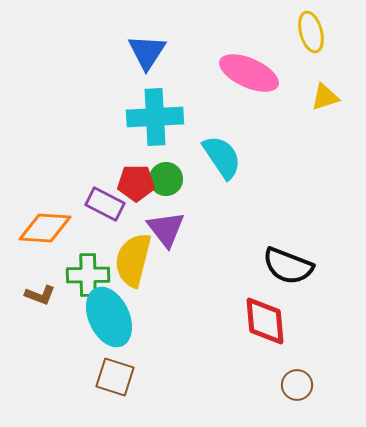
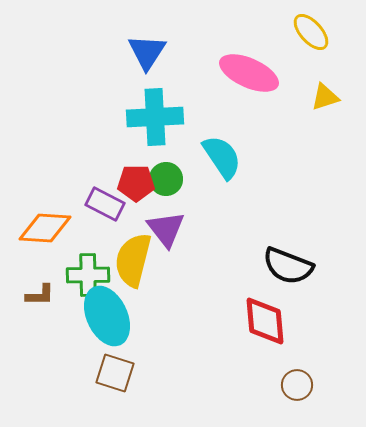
yellow ellipse: rotated 27 degrees counterclockwise
brown L-shape: rotated 20 degrees counterclockwise
cyan ellipse: moved 2 px left, 1 px up
brown square: moved 4 px up
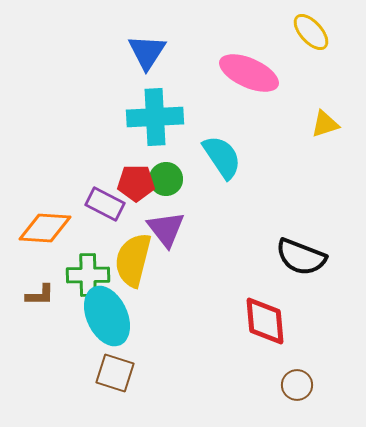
yellow triangle: moved 27 px down
black semicircle: moved 13 px right, 9 px up
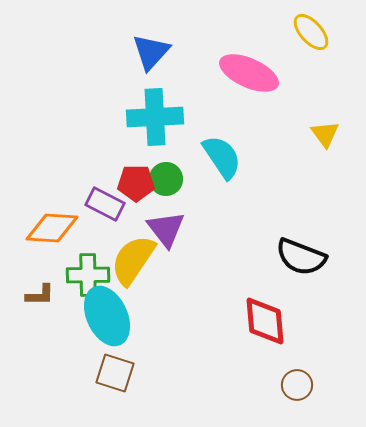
blue triangle: moved 4 px right; rotated 9 degrees clockwise
yellow triangle: moved 10 px down; rotated 48 degrees counterclockwise
orange diamond: moved 7 px right
yellow semicircle: rotated 20 degrees clockwise
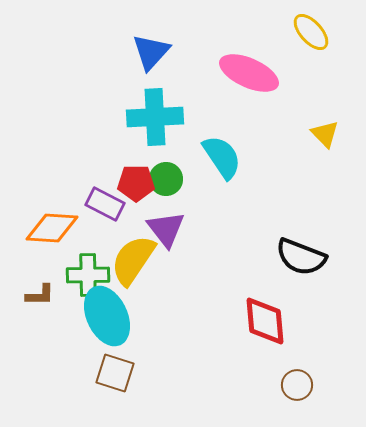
yellow triangle: rotated 8 degrees counterclockwise
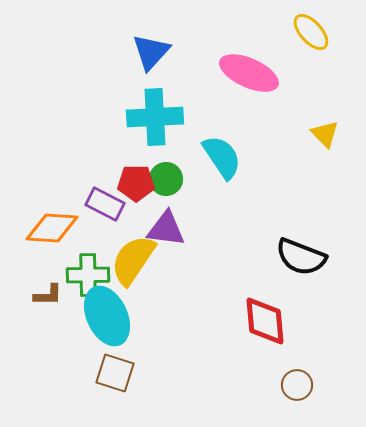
purple triangle: rotated 45 degrees counterclockwise
brown L-shape: moved 8 px right
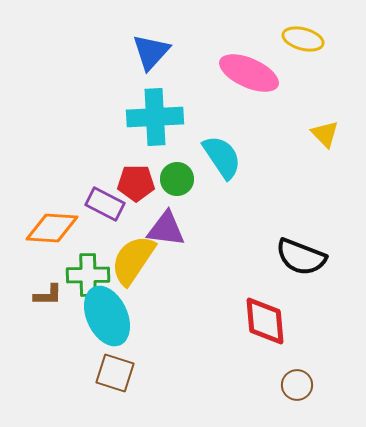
yellow ellipse: moved 8 px left, 7 px down; rotated 33 degrees counterclockwise
green circle: moved 11 px right
